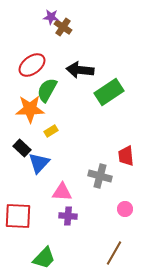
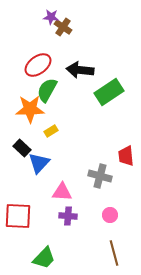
red ellipse: moved 6 px right
pink circle: moved 15 px left, 6 px down
brown line: rotated 45 degrees counterclockwise
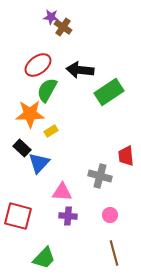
orange star: moved 5 px down
red square: rotated 12 degrees clockwise
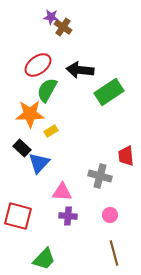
green trapezoid: moved 1 px down
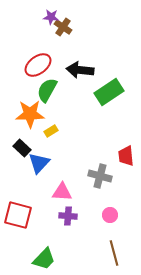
red square: moved 1 px up
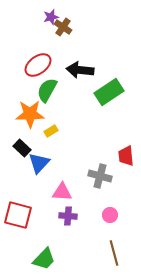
purple star: rotated 21 degrees counterclockwise
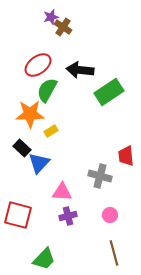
purple cross: rotated 18 degrees counterclockwise
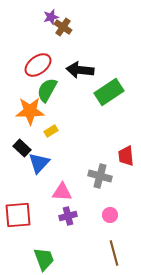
orange star: moved 3 px up
red square: rotated 20 degrees counterclockwise
green trapezoid: rotated 65 degrees counterclockwise
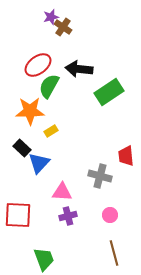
black arrow: moved 1 px left, 1 px up
green semicircle: moved 2 px right, 4 px up
red square: rotated 8 degrees clockwise
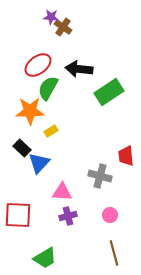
purple star: rotated 21 degrees clockwise
green semicircle: moved 1 px left, 2 px down
green trapezoid: moved 1 px right, 1 px up; rotated 80 degrees clockwise
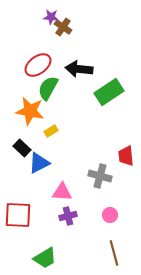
orange star: rotated 12 degrees clockwise
blue triangle: rotated 20 degrees clockwise
